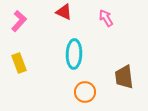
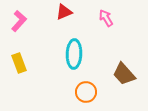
red triangle: rotated 48 degrees counterclockwise
brown trapezoid: moved 3 px up; rotated 35 degrees counterclockwise
orange circle: moved 1 px right
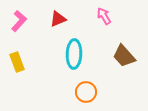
red triangle: moved 6 px left, 7 px down
pink arrow: moved 2 px left, 2 px up
yellow rectangle: moved 2 px left, 1 px up
brown trapezoid: moved 18 px up
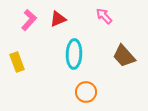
pink arrow: rotated 12 degrees counterclockwise
pink L-shape: moved 10 px right, 1 px up
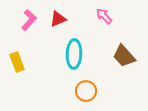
orange circle: moved 1 px up
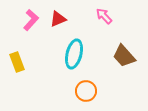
pink L-shape: moved 2 px right
cyan ellipse: rotated 12 degrees clockwise
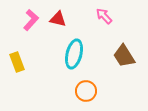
red triangle: rotated 36 degrees clockwise
brown trapezoid: rotated 10 degrees clockwise
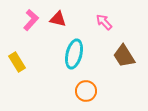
pink arrow: moved 6 px down
yellow rectangle: rotated 12 degrees counterclockwise
